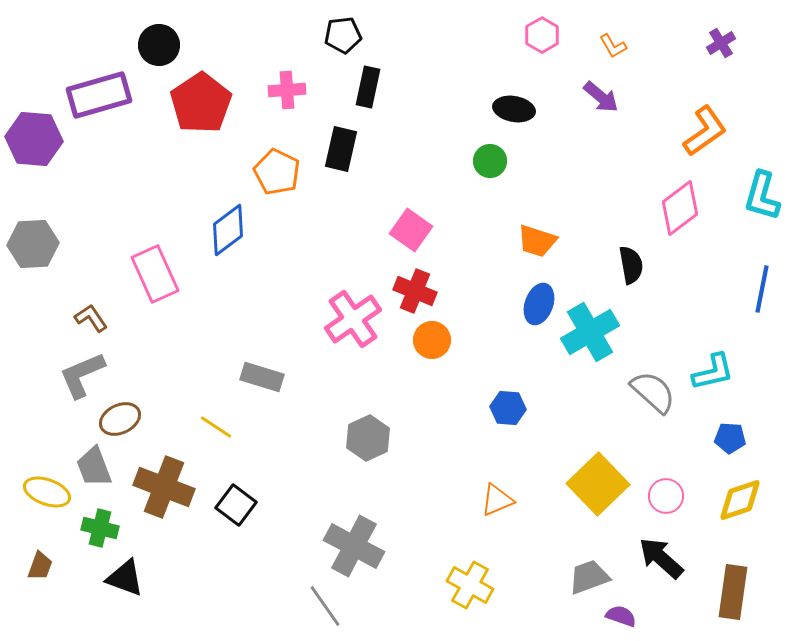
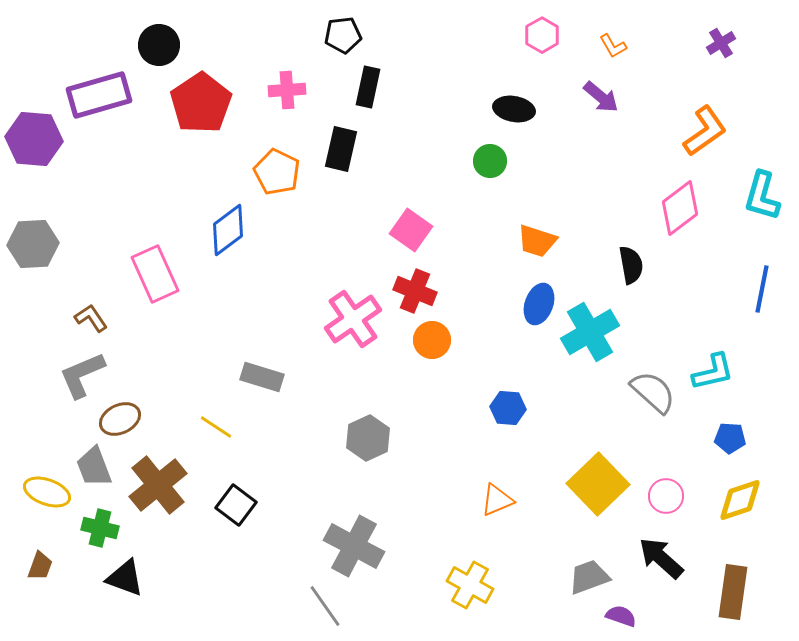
brown cross at (164, 487): moved 6 px left, 2 px up; rotated 30 degrees clockwise
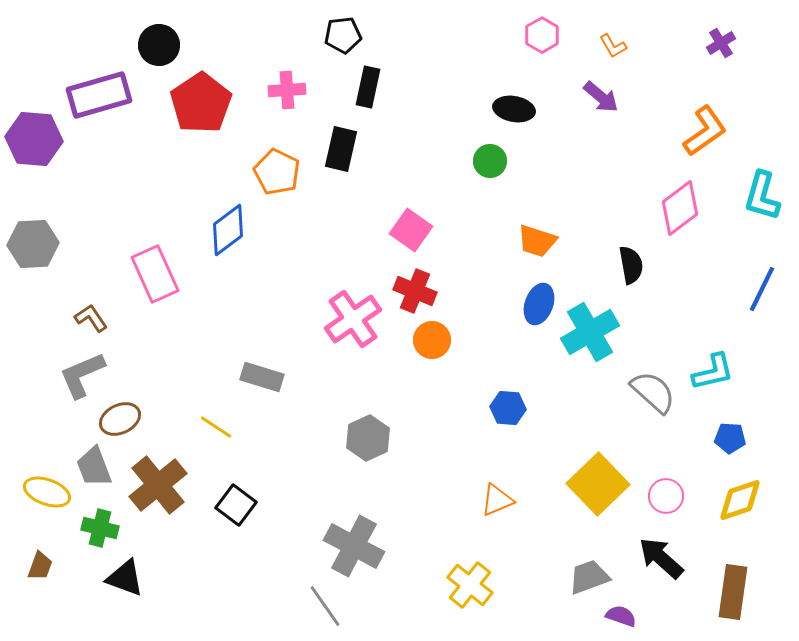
blue line at (762, 289): rotated 15 degrees clockwise
yellow cross at (470, 585): rotated 9 degrees clockwise
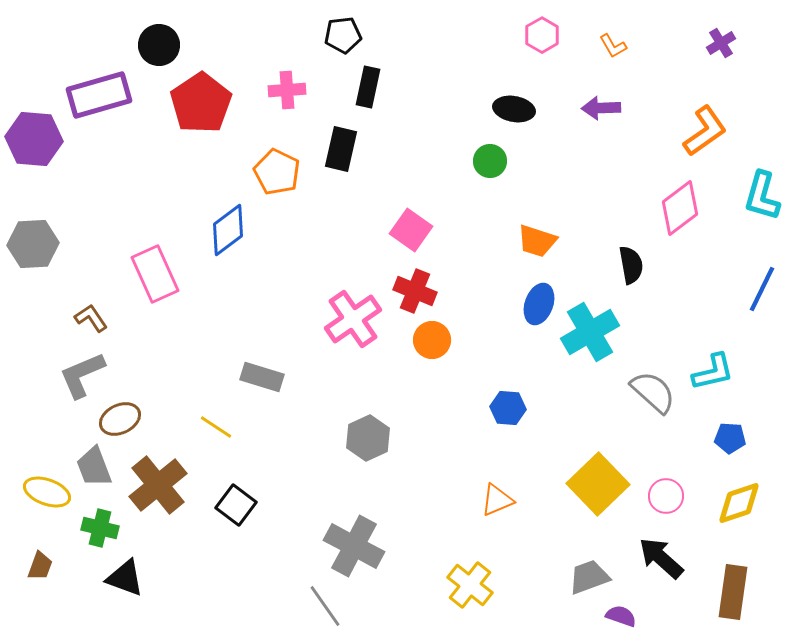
purple arrow at (601, 97): moved 11 px down; rotated 138 degrees clockwise
yellow diamond at (740, 500): moved 1 px left, 3 px down
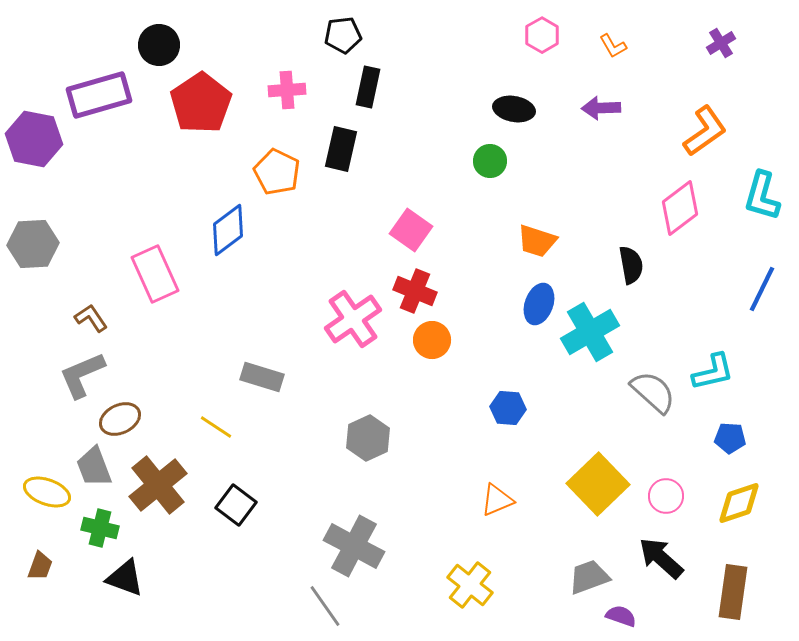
purple hexagon at (34, 139): rotated 6 degrees clockwise
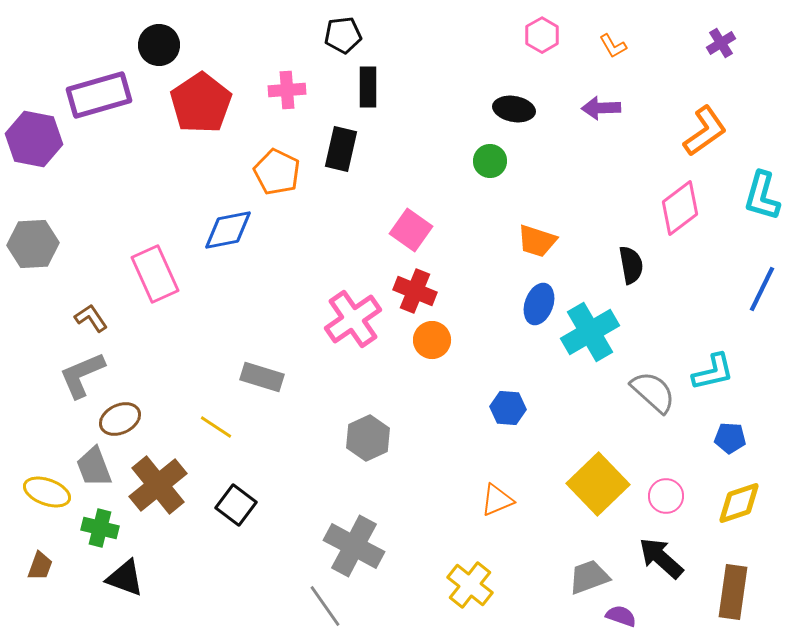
black rectangle at (368, 87): rotated 12 degrees counterclockwise
blue diamond at (228, 230): rotated 26 degrees clockwise
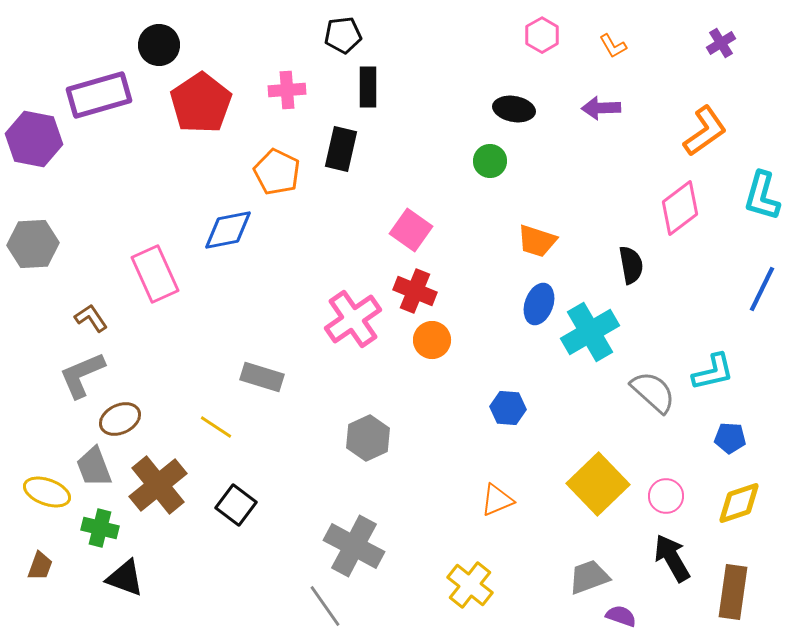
black arrow at (661, 558): moved 11 px right; rotated 18 degrees clockwise
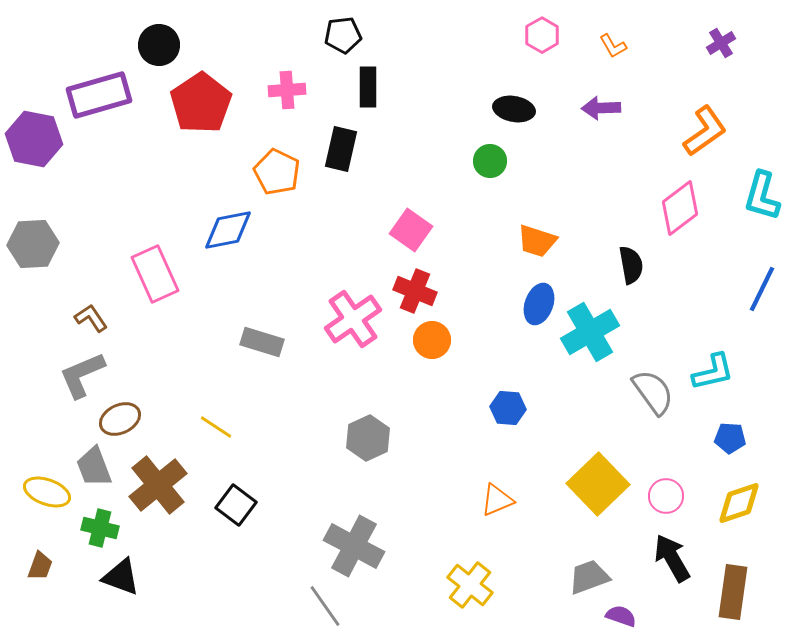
gray rectangle at (262, 377): moved 35 px up
gray semicircle at (653, 392): rotated 12 degrees clockwise
black triangle at (125, 578): moved 4 px left, 1 px up
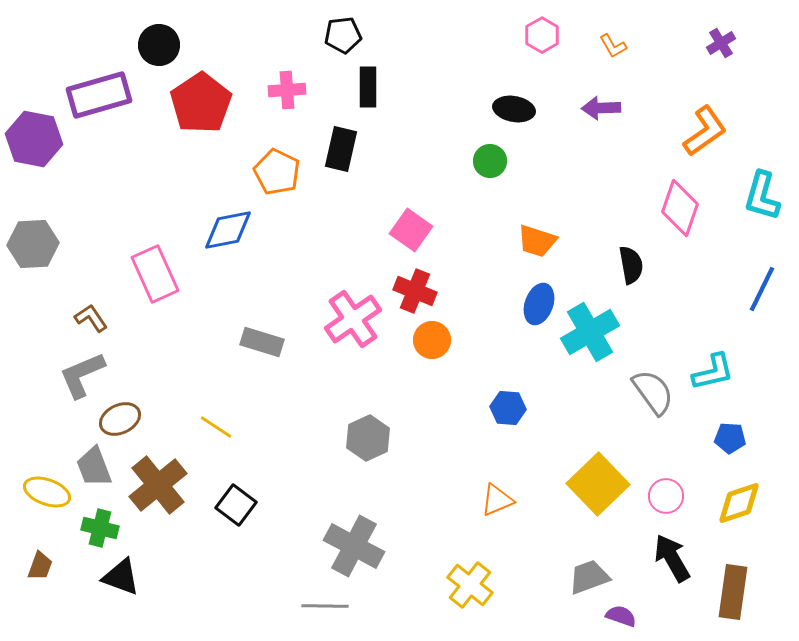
pink diamond at (680, 208): rotated 34 degrees counterclockwise
gray line at (325, 606): rotated 54 degrees counterclockwise
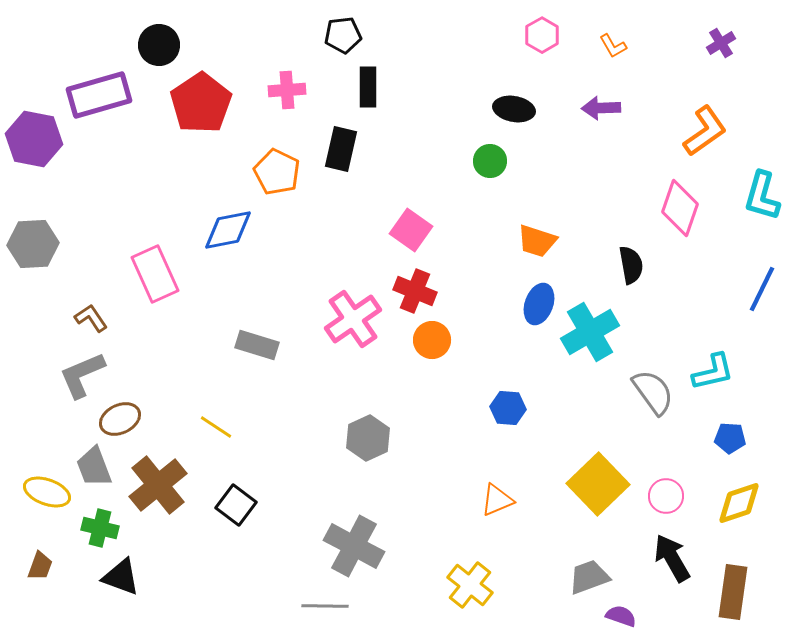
gray rectangle at (262, 342): moved 5 px left, 3 px down
